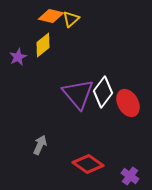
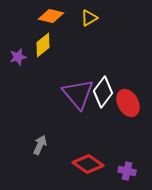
yellow triangle: moved 18 px right, 1 px up; rotated 12 degrees clockwise
purple star: rotated 12 degrees clockwise
purple cross: moved 3 px left, 5 px up; rotated 24 degrees counterclockwise
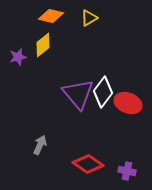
red ellipse: rotated 40 degrees counterclockwise
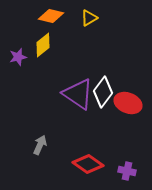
purple triangle: rotated 16 degrees counterclockwise
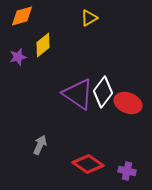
orange diamond: moved 29 px left; rotated 30 degrees counterclockwise
